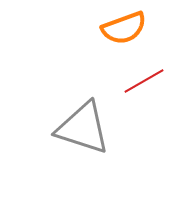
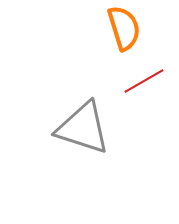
orange semicircle: rotated 87 degrees counterclockwise
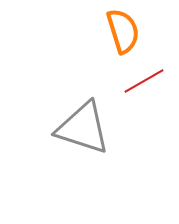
orange semicircle: moved 1 px left, 3 px down
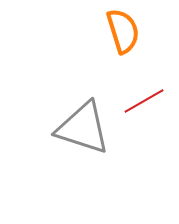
red line: moved 20 px down
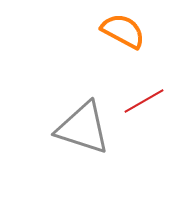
orange semicircle: rotated 45 degrees counterclockwise
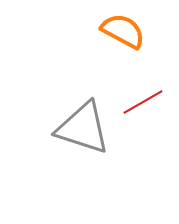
red line: moved 1 px left, 1 px down
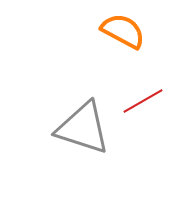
red line: moved 1 px up
